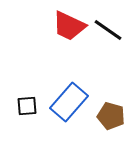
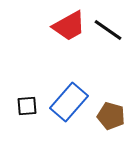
red trapezoid: rotated 54 degrees counterclockwise
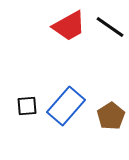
black line: moved 2 px right, 3 px up
blue rectangle: moved 3 px left, 4 px down
brown pentagon: rotated 24 degrees clockwise
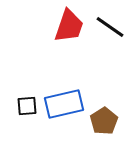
red trapezoid: rotated 42 degrees counterclockwise
blue rectangle: moved 2 px left, 2 px up; rotated 36 degrees clockwise
brown pentagon: moved 7 px left, 5 px down
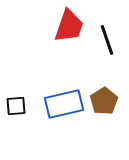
black line: moved 3 px left, 13 px down; rotated 36 degrees clockwise
black square: moved 11 px left
brown pentagon: moved 20 px up
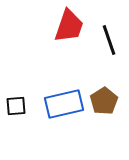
black line: moved 2 px right
